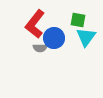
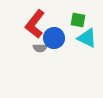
cyan triangle: moved 1 px right, 1 px down; rotated 40 degrees counterclockwise
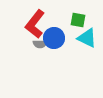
gray semicircle: moved 4 px up
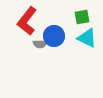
green square: moved 4 px right, 3 px up; rotated 21 degrees counterclockwise
red L-shape: moved 8 px left, 3 px up
blue circle: moved 2 px up
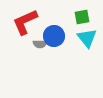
red L-shape: moved 2 px left, 1 px down; rotated 28 degrees clockwise
cyan triangle: rotated 25 degrees clockwise
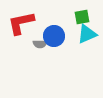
red L-shape: moved 4 px left, 1 px down; rotated 12 degrees clockwise
cyan triangle: moved 4 px up; rotated 45 degrees clockwise
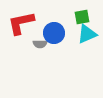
blue circle: moved 3 px up
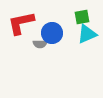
blue circle: moved 2 px left
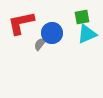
gray semicircle: rotated 128 degrees clockwise
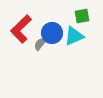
green square: moved 1 px up
red L-shape: moved 6 px down; rotated 32 degrees counterclockwise
cyan triangle: moved 13 px left, 2 px down
